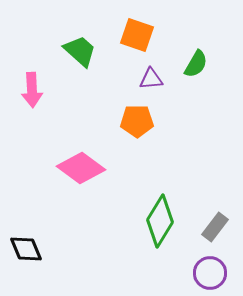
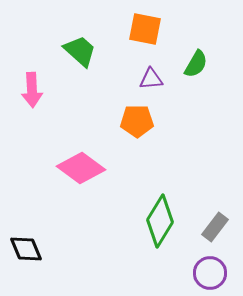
orange square: moved 8 px right, 6 px up; rotated 8 degrees counterclockwise
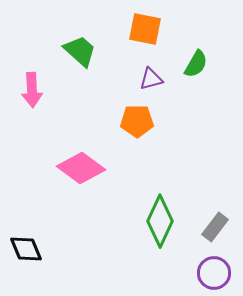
purple triangle: rotated 10 degrees counterclockwise
green diamond: rotated 6 degrees counterclockwise
purple circle: moved 4 px right
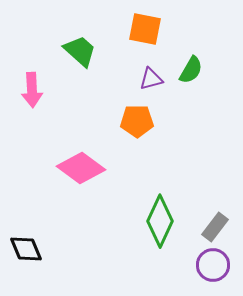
green semicircle: moved 5 px left, 6 px down
purple circle: moved 1 px left, 8 px up
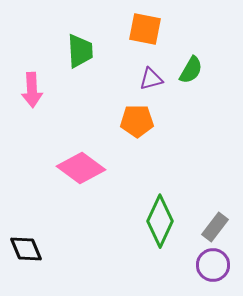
green trapezoid: rotated 45 degrees clockwise
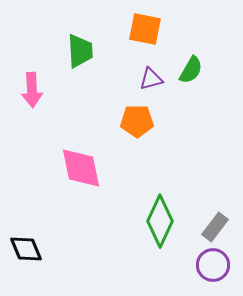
pink diamond: rotated 42 degrees clockwise
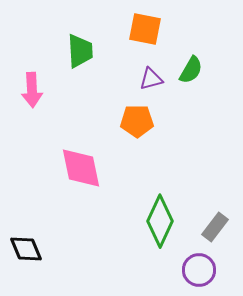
purple circle: moved 14 px left, 5 px down
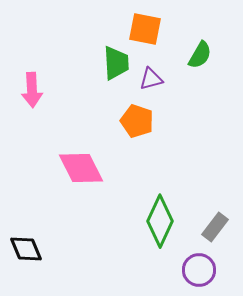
green trapezoid: moved 36 px right, 12 px down
green semicircle: moved 9 px right, 15 px up
orange pentagon: rotated 20 degrees clockwise
pink diamond: rotated 15 degrees counterclockwise
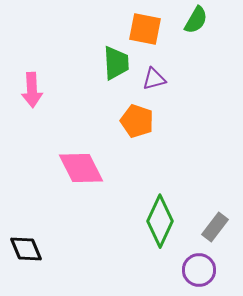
green semicircle: moved 4 px left, 35 px up
purple triangle: moved 3 px right
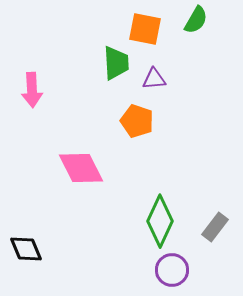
purple triangle: rotated 10 degrees clockwise
purple circle: moved 27 px left
